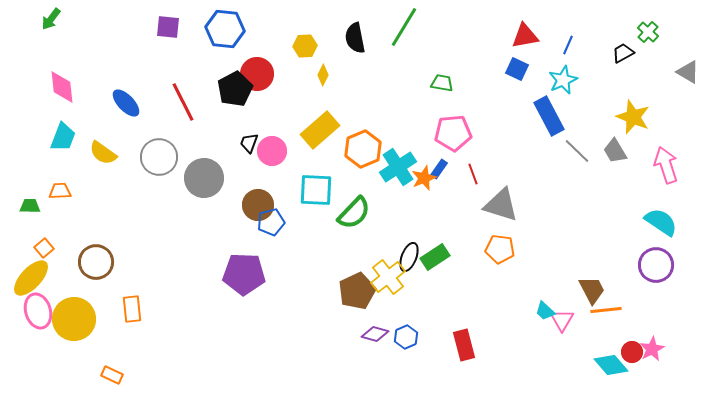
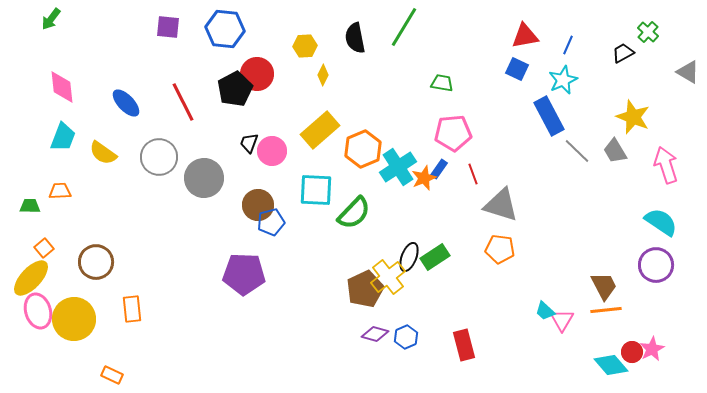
brown trapezoid at (592, 290): moved 12 px right, 4 px up
brown pentagon at (357, 291): moved 8 px right, 2 px up
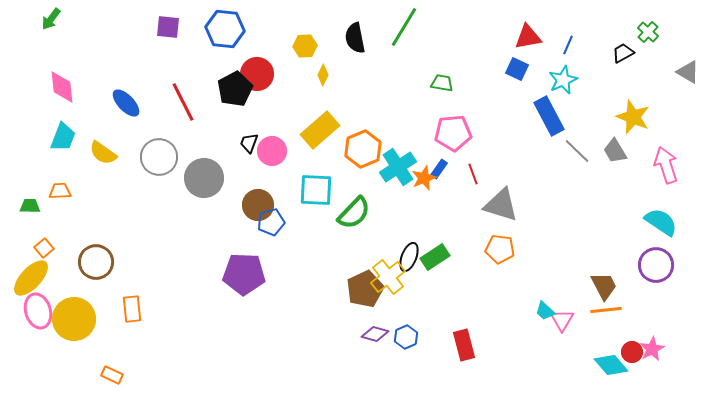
red triangle at (525, 36): moved 3 px right, 1 px down
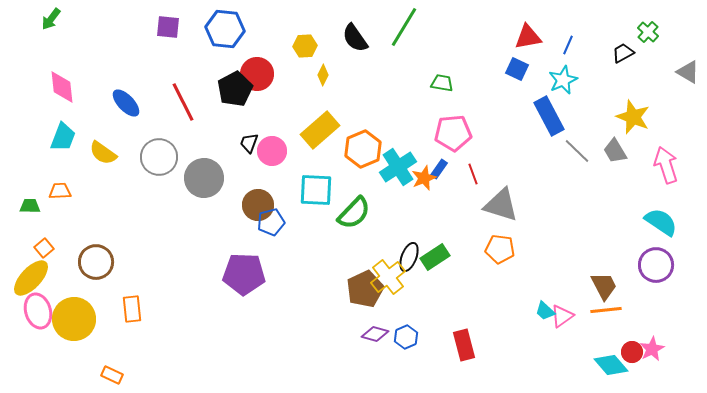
black semicircle at (355, 38): rotated 24 degrees counterclockwise
pink triangle at (562, 320): moved 4 px up; rotated 25 degrees clockwise
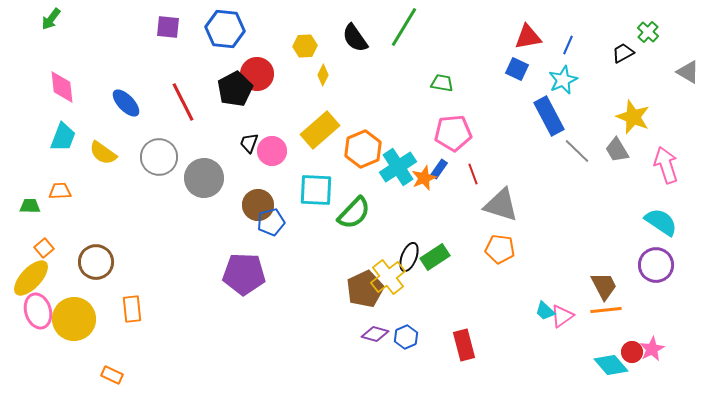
gray trapezoid at (615, 151): moved 2 px right, 1 px up
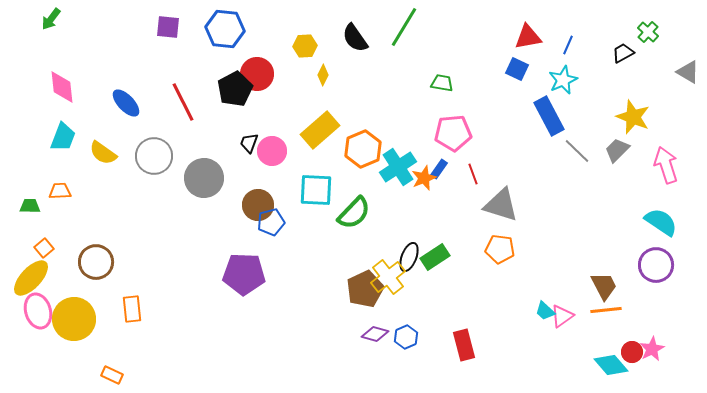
gray trapezoid at (617, 150): rotated 76 degrees clockwise
gray circle at (159, 157): moved 5 px left, 1 px up
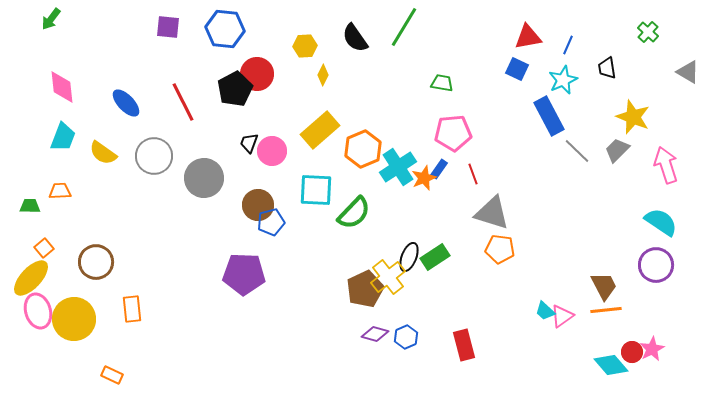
black trapezoid at (623, 53): moved 16 px left, 15 px down; rotated 70 degrees counterclockwise
gray triangle at (501, 205): moved 9 px left, 8 px down
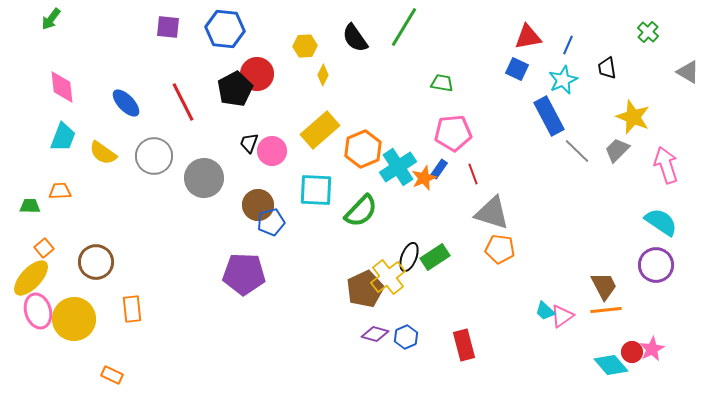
green semicircle at (354, 213): moved 7 px right, 2 px up
